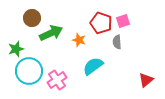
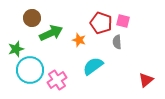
pink square: rotated 32 degrees clockwise
cyan circle: moved 1 px right, 1 px up
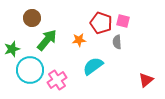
green arrow: moved 4 px left, 7 px down; rotated 25 degrees counterclockwise
orange star: rotated 24 degrees counterclockwise
green star: moved 4 px left
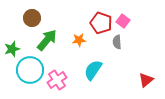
pink square: rotated 24 degrees clockwise
cyan semicircle: moved 4 px down; rotated 20 degrees counterclockwise
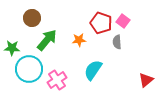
green star: moved 1 px up; rotated 21 degrees clockwise
cyan circle: moved 1 px left, 1 px up
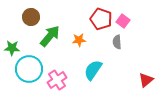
brown circle: moved 1 px left, 1 px up
red pentagon: moved 4 px up
green arrow: moved 3 px right, 4 px up
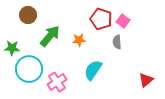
brown circle: moved 3 px left, 2 px up
pink cross: moved 2 px down
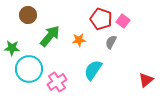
gray semicircle: moved 6 px left; rotated 32 degrees clockwise
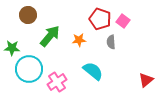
red pentagon: moved 1 px left
gray semicircle: rotated 32 degrees counterclockwise
cyan semicircle: moved 1 px down; rotated 95 degrees clockwise
